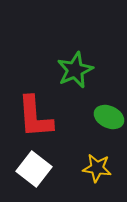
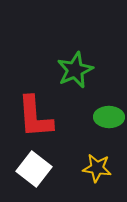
green ellipse: rotated 24 degrees counterclockwise
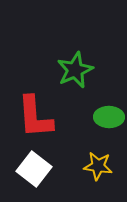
yellow star: moved 1 px right, 2 px up
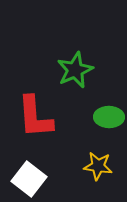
white square: moved 5 px left, 10 px down
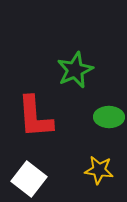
yellow star: moved 1 px right, 4 px down
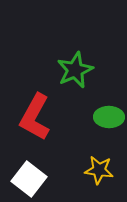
red L-shape: rotated 33 degrees clockwise
